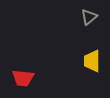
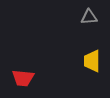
gray triangle: rotated 36 degrees clockwise
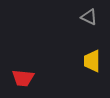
gray triangle: rotated 30 degrees clockwise
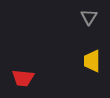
gray triangle: rotated 36 degrees clockwise
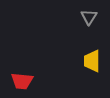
red trapezoid: moved 1 px left, 3 px down
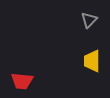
gray triangle: moved 3 px down; rotated 12 degrees clockwise
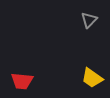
yellow trapezoid: moved 17 px down; rotated 55 degrees counterclockwise
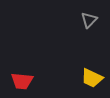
yellow trapezoid: rotated 10 degrees counterclockwise
